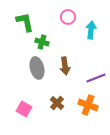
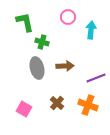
brown arrow: rotated 84 degrees counterclockwise
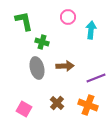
green L-shape: moved 1 px left, 1 px up
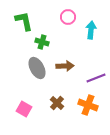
gray ellipse: rotated 15 degrees counterclockwise
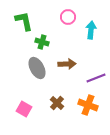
brown arrow: moved 2 px right, 2 px up
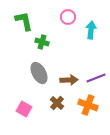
brown arrow: moved 2 px right, 16 px down
gray ellipse: moved 2 px right, 5 px down
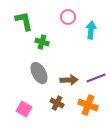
brown cross: rotated 16 degrees counterclockwise
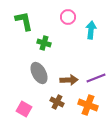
green cross: moved 2 px right, 1 px down
brown cross: moved 1 px up
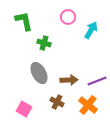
cyan arrow: rotated 24 degrees clockwise
purple line: moved 1 px right, 3 px down
orange cross: rotated 18 degrees clockwise
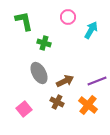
brown arrow: moved 4 px left, 1 px down; rotated 24 degrees counterclockwise
pink square: rotated 21 degrees clockwise
